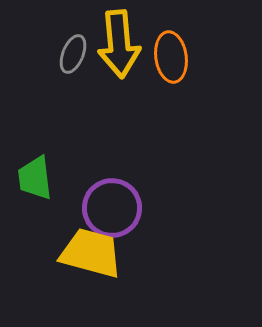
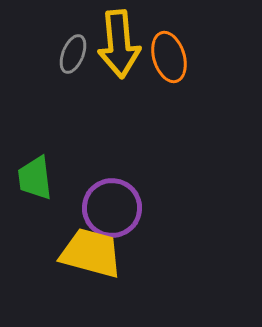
orange ellipse: moved 2 px left; rotated 9 degrees counterclockwise
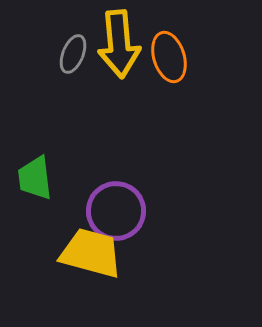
purple circle: moved 4 px right, 3 px down
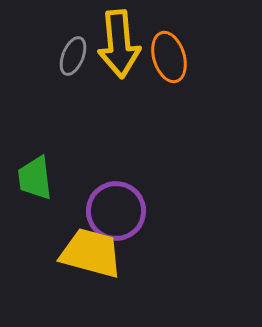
gray ellipse: moved 2 px down
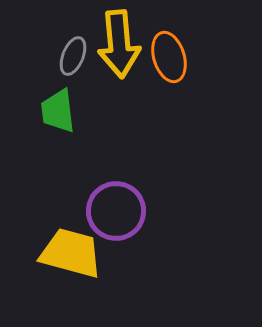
green trapezoid: moved 23 px right, 67 px up
yellow trapezoid: moved 20 px left
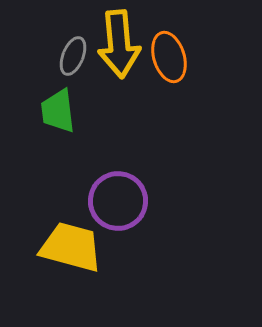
purple circle: moved 2 px right, 10 px up
yellow trapezoid: moved 6 px up
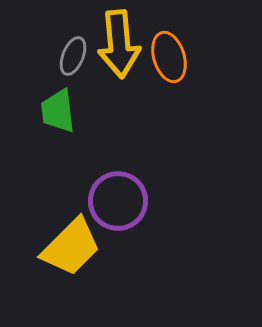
yellow trapezoid: rotated 120 degrees clockwise
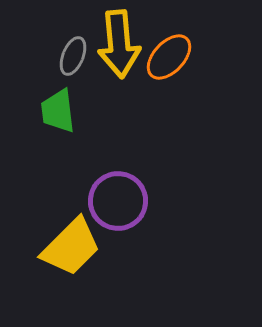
orange ellipse: rotated 60 degrees clockwise
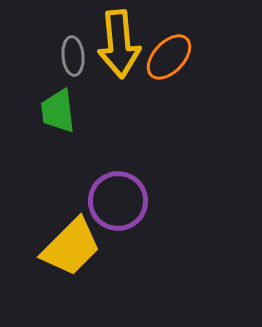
gray ellipse: rotated 27 degrees counterclockwise
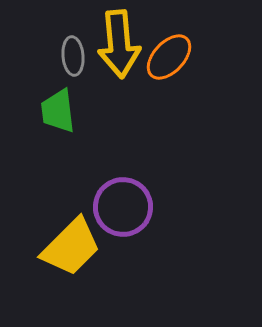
purple circle: moved 5 px right, 6 px down
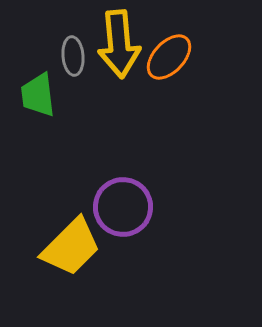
green trapezoid: moved 20 px left, 16 px up
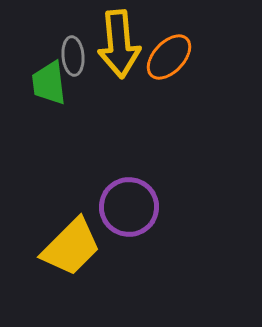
green trapezoid: moved 11 px right, 12 px up
purple circle: moved 6 px right
